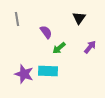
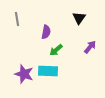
purple semicircle: rotated 48 degrees clockwise
green arrow: moved 3 px left, 2 px down
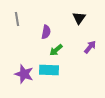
cyan rectangle: moved 1 px right, 1 px up
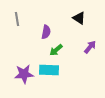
black triangle: rotated 32 degrees counterclockwise
purple star: rotated 24 degrees counterclockwise
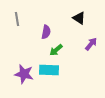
purple arrow: moved 1 px right, 3 px up
purple star: rotated 18 degrees clockwise
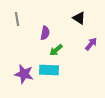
purple semicircle: moved 1 px left, 1 px down
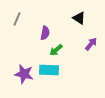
gray line: rotated 32 degrees clockwise
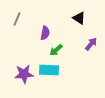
purple star: rotated 18 degrees counterclockwise
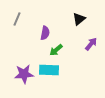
black triangle: moved 1 px down; rotated 48 degrees clockwise
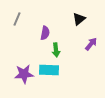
green arrow: rotated 56 degrees counterclockwise
